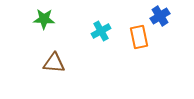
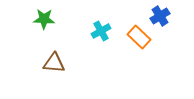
orange rectangle: rotated 35 degrees counterclockwise
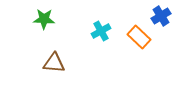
blue cross: moved 1 px right
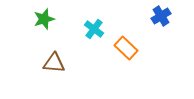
green star: rotated 20 degrees counterclockwise
cyan cross: moved 7 px left, 2 px up; rotated 24 degrees counterclockwise
orange rectangle: moved 13 px left, 11 px down
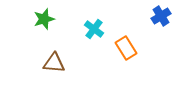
orange rectangle: rotated 15 degrees clockwise
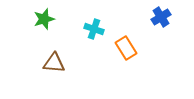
blue cross: moved 1 px down
cyan cross: rotated 18 degrees counterclockwise
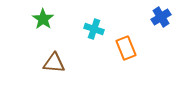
green star: moved 1 px left; rotated 20 degrees counterclockwise
orange rectangle: rotated 10 degrees clockwise
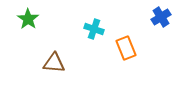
green star: moved 15 px left
